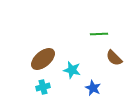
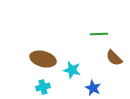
brown ellipse: rotated 55 degrees clockwise
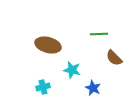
brown ellipse: moved 5 px right, 14 px up
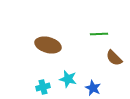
cyan star: moved 4 px left, 9 px down
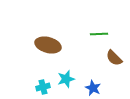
cyan star: moved 2 px left; rotated 30 degrees counterclockwise
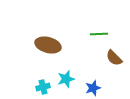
blue star: rotated 28 degrees clockwise
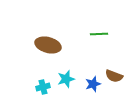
brown semicircle: moved 18 px down; rotated 24 degrees counterclockwise
blue star: moved 4 px up
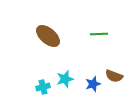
brown ellipse: moved 9 px up; rotated 25 degrees clockwise
cyan star: moved 1 px left
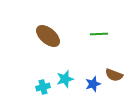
brown semicircle: moved 1 px up
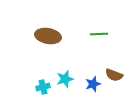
brown ellipse: rotated 30 degrees counterclockwise
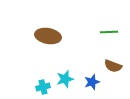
green line: moved 10 px right, 2 px up
brown semicircle: moved 1 px left, 9 px up
blue star: moved 1 px left, 2 px up
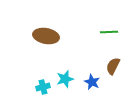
brown ellipse: moved 2 px left
brown semicircle: rotated 96 degrees clockwise
blue star: rotated 28 degrees counterclockwise
